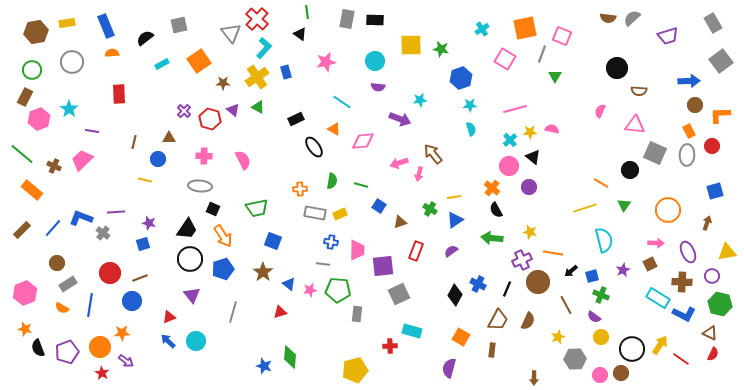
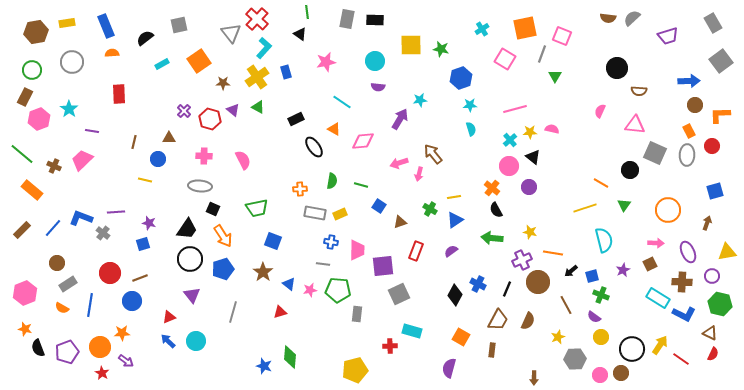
purple arrow at (400, 119): rotated 80 degrees counterclockwise
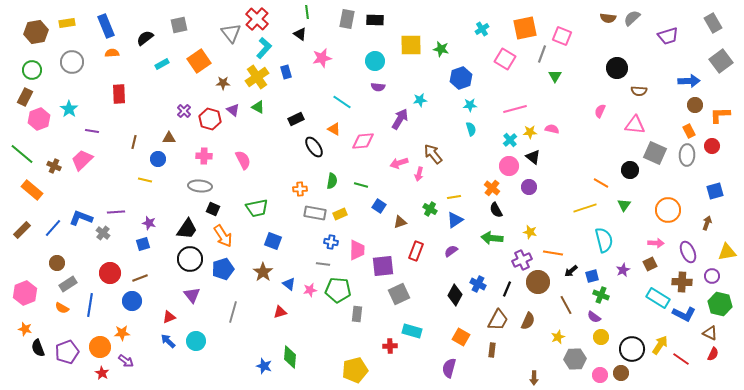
pink star at (326, 62): moved 4 px left, 4 px up
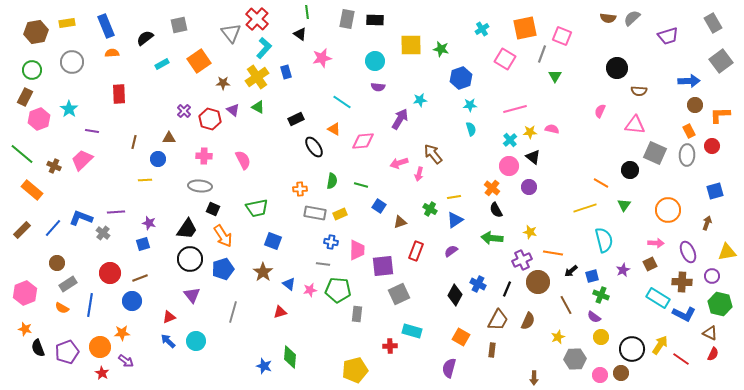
yellow line at (145, 180): rotated 16 degrees counterclockwise
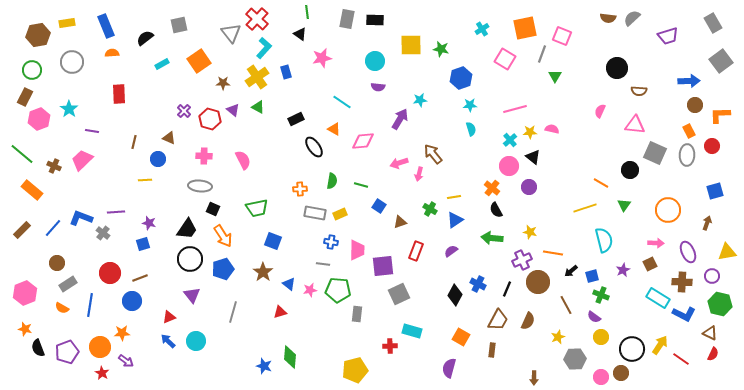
brown hexagon at (36, 32): moved 2 px right, 3 px down
brown triangle at (169, 138): rotated 24 degrees clockwise
pink circle at (600, 375): moved 1 px right, 2 px down
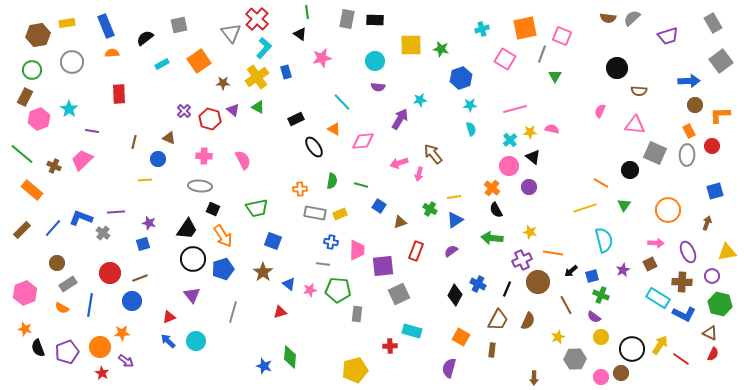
cyan cross at (482, 29): rotated 16 degrees clockwise
cyan line at (342, 102): rotated 12 degrees clockwise
black circle at (190, 259): moved 3 px right
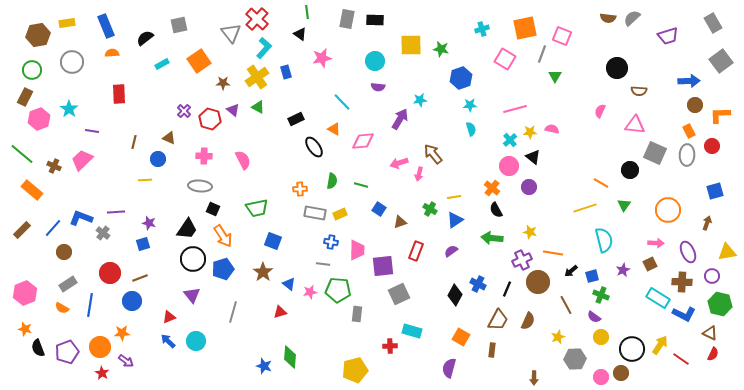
blue square at (379, 206): moved 3 px down
brown circle at (57, 263): moved 7 px right, 11 px up
pink star at (310, 290): moved 2 px down
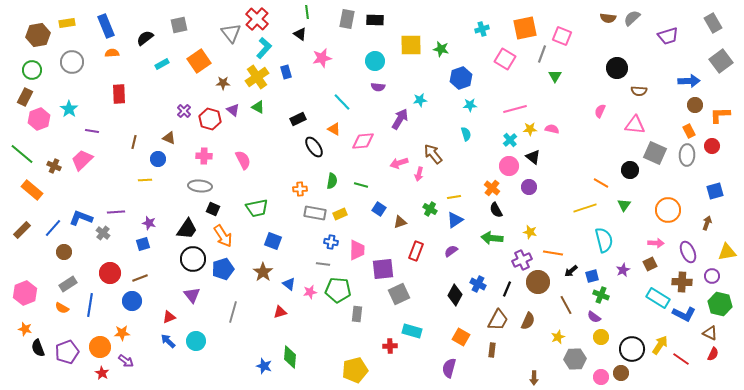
black rectangle at (296, 119): moved 2 px right
cyan semicircle at (471, 129): moved 5 px left, 5 px down
yellow star at (530, 132): moved 3 px up
purple square at (383, 266): moved 3 px down
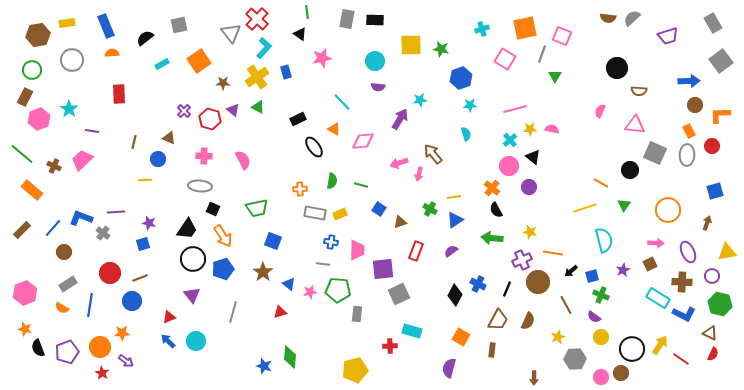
gray circle at (72, 62): moved 2 px up
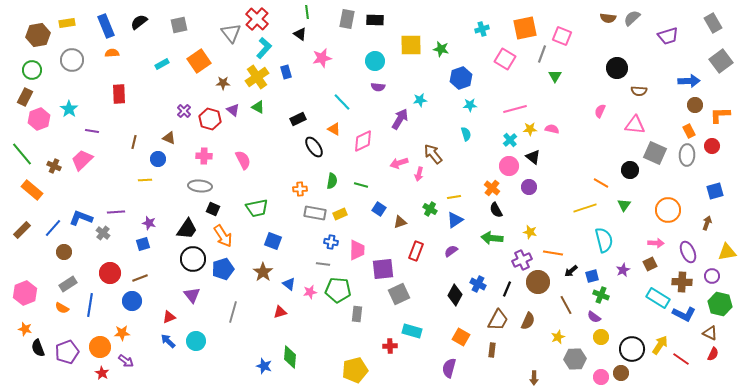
black semicircle at (145, 38): moved 6 px left, 16 px up
pink diamond at (363, 141): rotated 20 degrees counterclockwise
green line at (22, 154): rotated 10 degrees clockwise
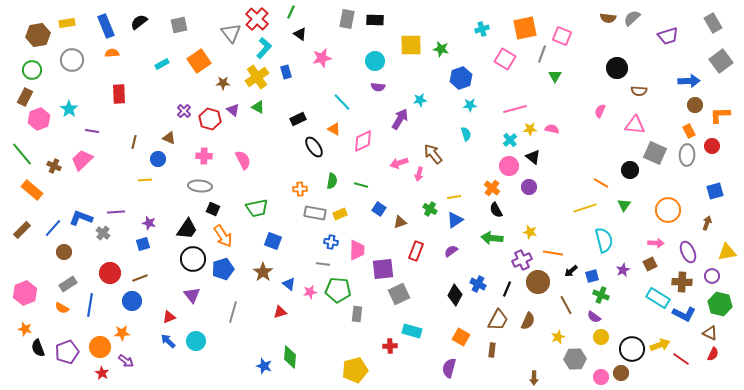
green line at (307, 12): moved 16 px left; rotated 32 degrees clockwise
yellow arrow at (660, 345): rotated 36 degrees clockwise
